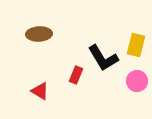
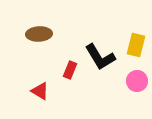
black L-shape: moved 3 px left, 1 px up
red rectangle: moved 6 px left, 5 px up
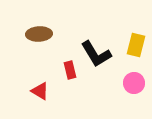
black L-shape: moved 4 px left, 3 px up
red rectangle: rotated 36 degrees counterclockwise
pink circle: moved 3 px left, 2 px down
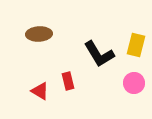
black L-shape: moved 3 px right
red rectangle: moved 2 px left, 11 px down
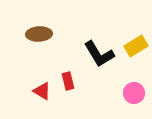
yellow rectangle: moved 1 px down; rotated 45 degrees clockwise
pink circle: moved 10 px down
red triangle: moved 2 px right
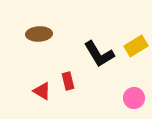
pink circle: moved 5 px down
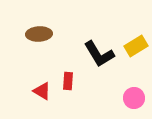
red rectangle: rotated 18 degrees clockwise
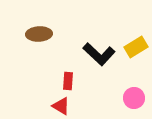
yellow rectangle: moved 1 px down
black L-shape: rotated 16 degrees counterclockwise
red triangle: moved 19 px right, 15 px down
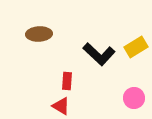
red rectangle: moved 1 px left
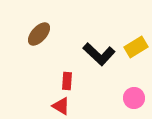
brown ellipse: rotated 45 degrees counterclockwise
